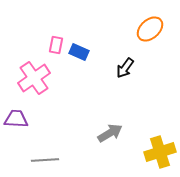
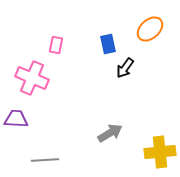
blue rectangle: moved 29 px right, 8 px up; rotated 54 degrees clockwise
pink cross: moved 2 px left; rotated 32 degrees counterclockwise
yellow cross: rotated 12 degrees clockwise
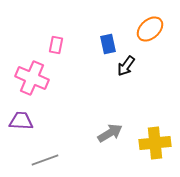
black arrow: moved 1 px right, 2 px up
purple trapezoid: moved 5 px right, 2 px down
yellow cross: moved 5 px left, 9 px up
gray line: rotated 16 degrees counterclockwise
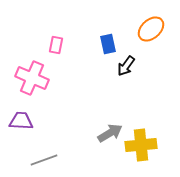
orange ellipse: moved 1 px right
yellow cross: moved 14 px left, 2 px down
gray line: moved 1 px left
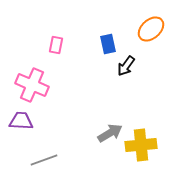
pink cross: moved 7 px down
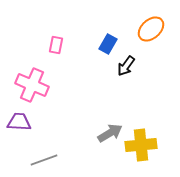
blue rectangle: rotated 42 degrees clockwise
purple trapezoid: moved 2 px left, 1 px down
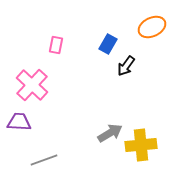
orange ellipse: moved 1 px right, 2 px up; rotated 16 degrees clockwise
pink cross: rotated 20 degrees clockwise
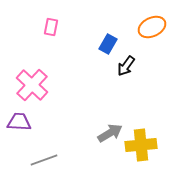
pink rectangle: moved 5 px left, 18 px up
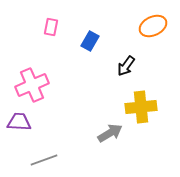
orange ellipse: moved 1 px right, 1 px up
blue rectangle: moved 18 px left, 3 px up
pink cross: rotated 24 degrees clockwise
yellow cross: moved 38 px up
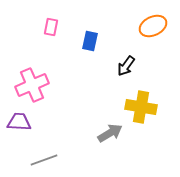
blue rectangle: rotated 18 degrees counterclockwise
yellow cross: rotated 16 degrees clockwise
